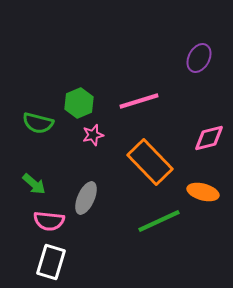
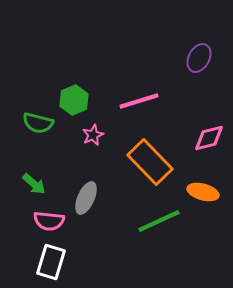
green hexagon: moved 5 px left, 3 px up
pink star: rotated 10 degrees counterclockwise
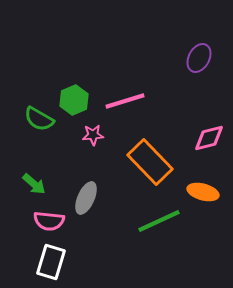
pink line: moved 14 px left
green semicircle: moved 1 px right, 4 px up; rotated 16 degrees clockwise
pink star: rotated 20 degrees clockwise
